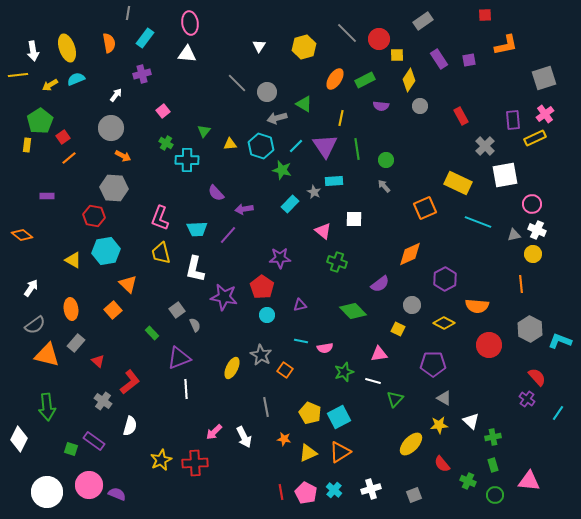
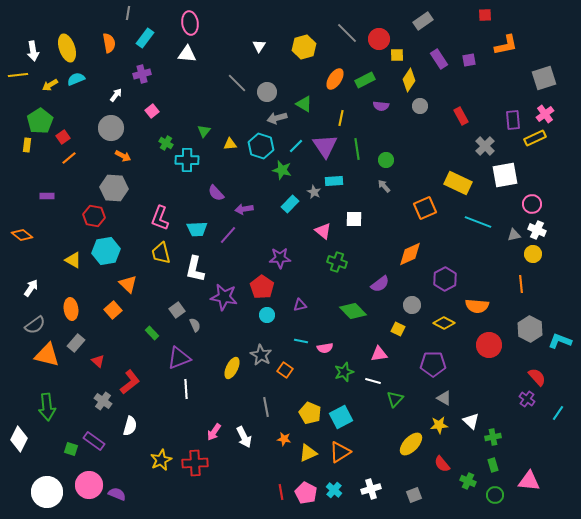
pink square at (163, 111): moved 11 px left
cyan square at (339, 417): moved 2 px right
pink arrow at (214, 432): rotated 12 degrees counterclockwise
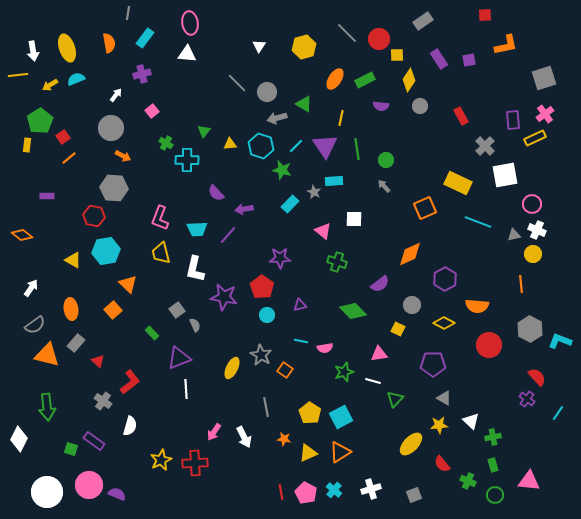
yellow pentagon at (310, 413): rotated 10 degrees clockwise
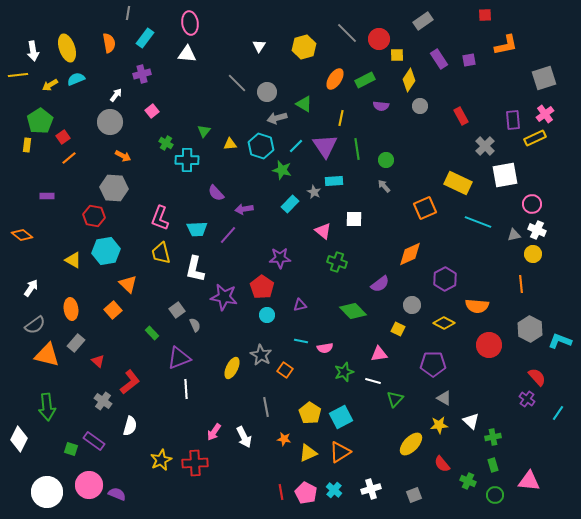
gray circle at (111, 128): moved 1 px left, 6 px up
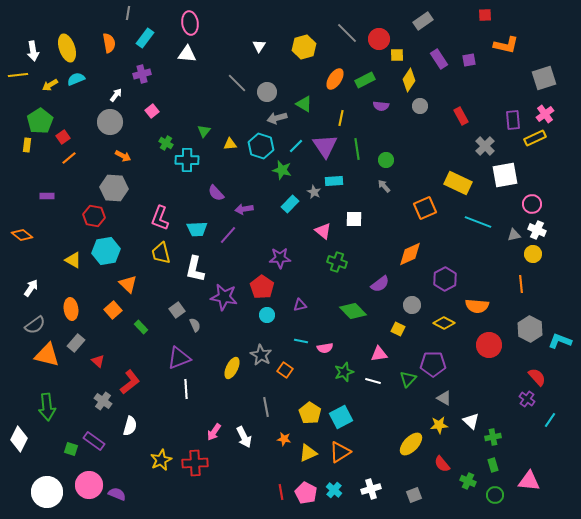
orange L-shape at (506, 45): rotated 25 degrees clockwise
green rectangle at (152, 333): moved 11 px left, 6 px up
green triangle at (395, 399): moved 13 px right, 20 px up
cyan line at (558, 413): moved 8 px left, 7 px down
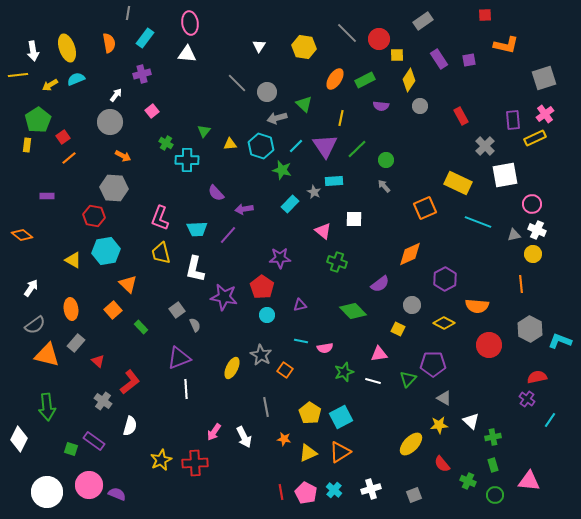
yellow hexagon at (304, 47): rotated 25 degrees clockwise
green triangle at (304, 104): rotated 12 degrees clockwise
green pentagon at (40, 121): moved 2 px left, 1 px up
green line at (357, 149): rotated 55 degrees clockwise
red semicircle at (537, 377): rotated 60 degrees counterclockwise
